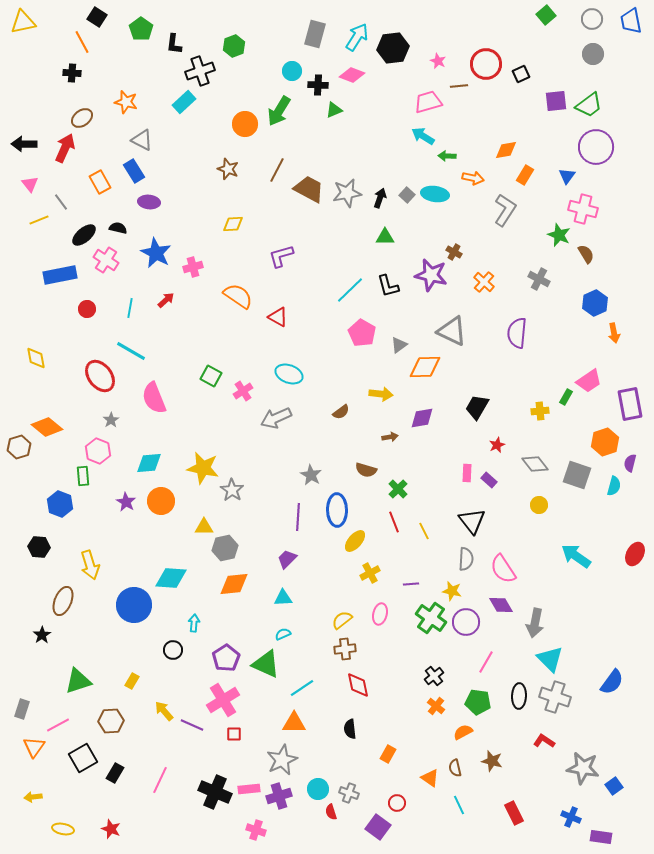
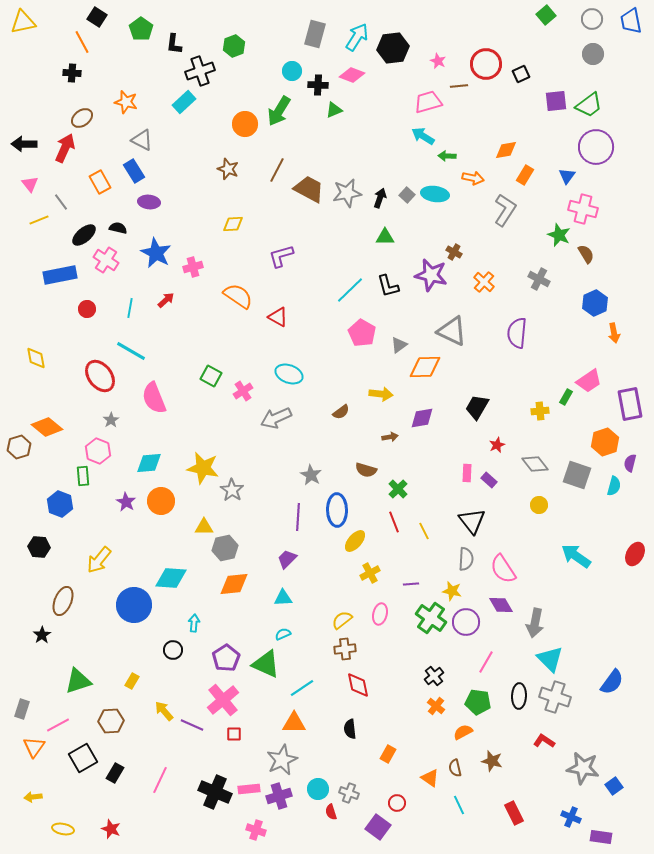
yellow arrow at (90, 565): moved 9 px right, 5 px up; rotated 56 degrees clockwise
pink cross at (223, 700): rotated 8 degrees counterclockwise
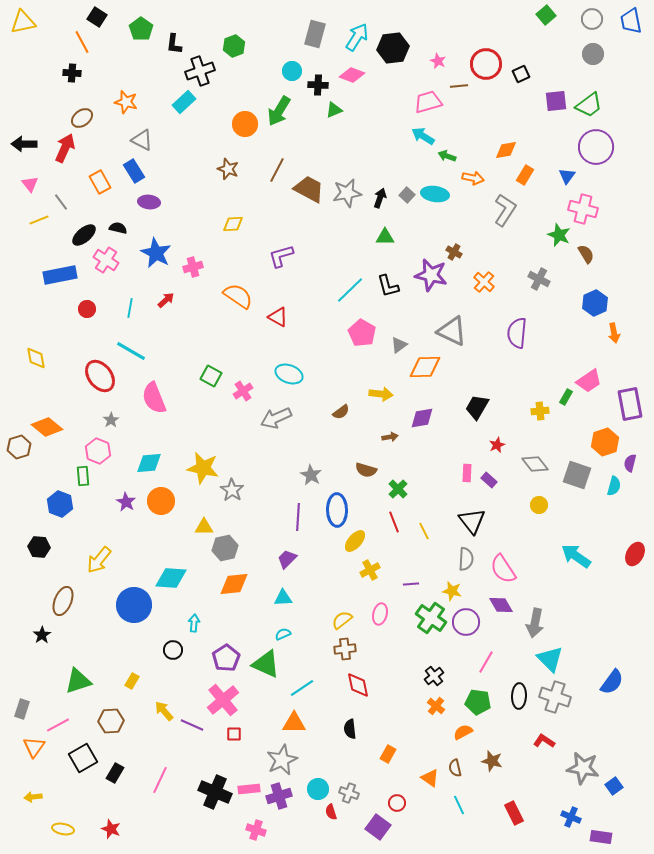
green arrow at (447, 156): rotated 18 degrees clockwise
yellow cross at (370, 573): moved 3 px up
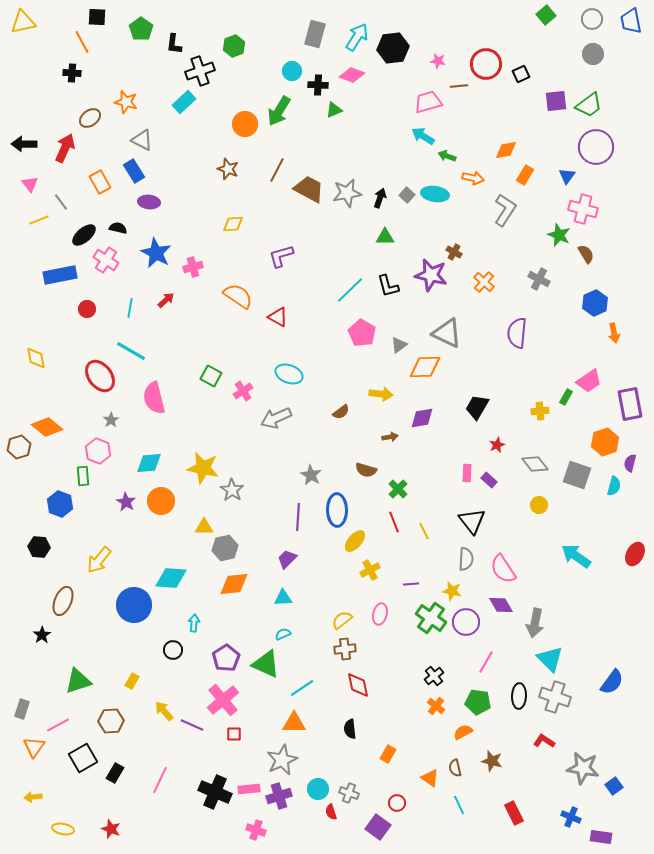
black square at (97, 17): rotated 30 degrees counterclockwise
pink star at (438, 61): rotated 14 degrees counterclockwise
brown ellipse at (82, 118): moved 8 px right
gray triangle at (452, 331): moved 5 px left, 2 px down
pink semicircle at (154, 398): rotated 8 degrees clockwise
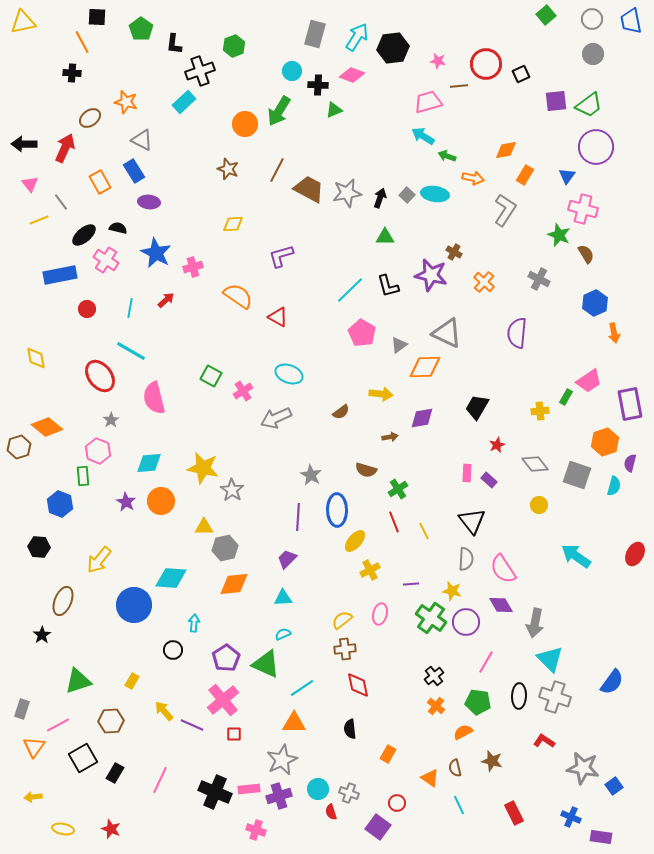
green cross at (398, 489): rotated 12 degrees clockwise
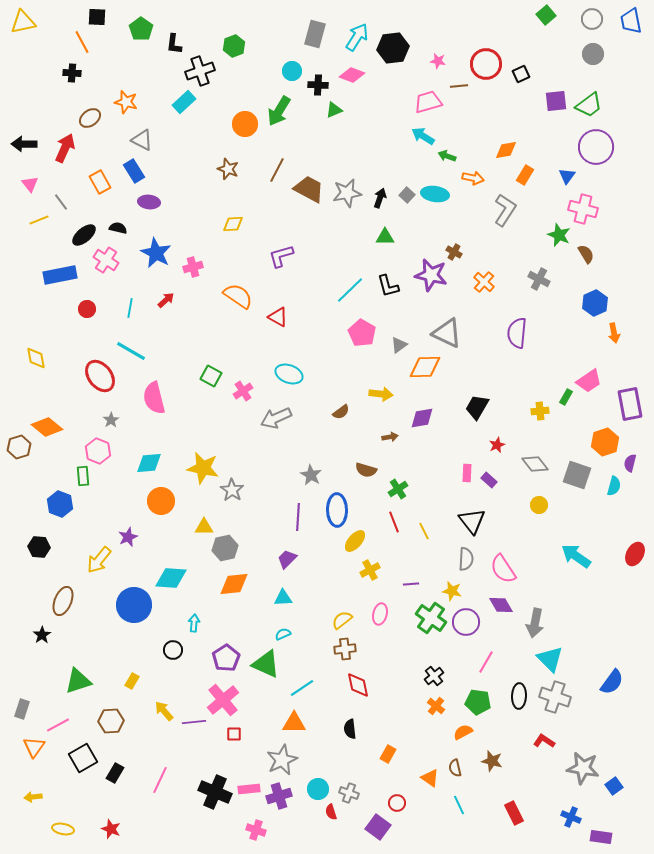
purple star at (126, 502): moved 2 px right, 35 px down; rotated 18 degrees clockwise
purple line at (192, 725): moved 2 px right, 3 px up; rotated 30 degrees counterclockwise
